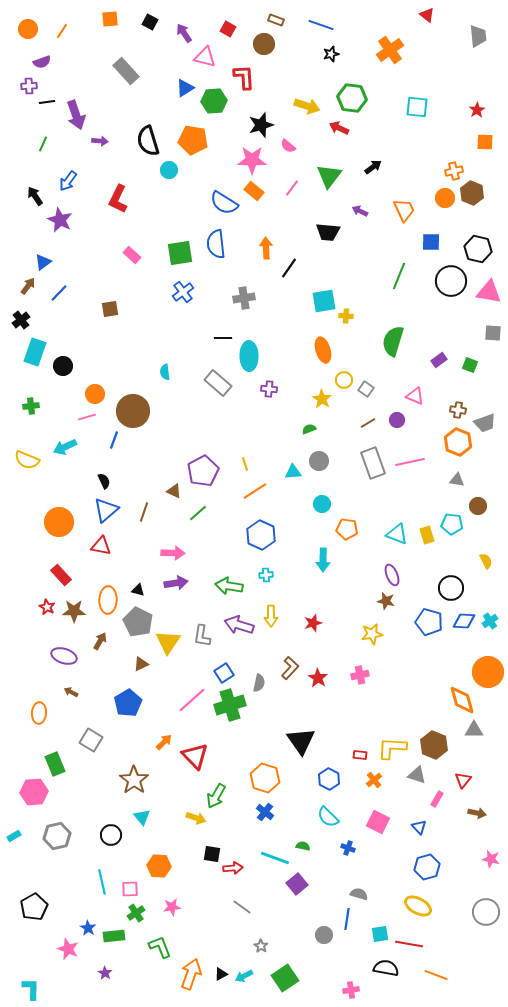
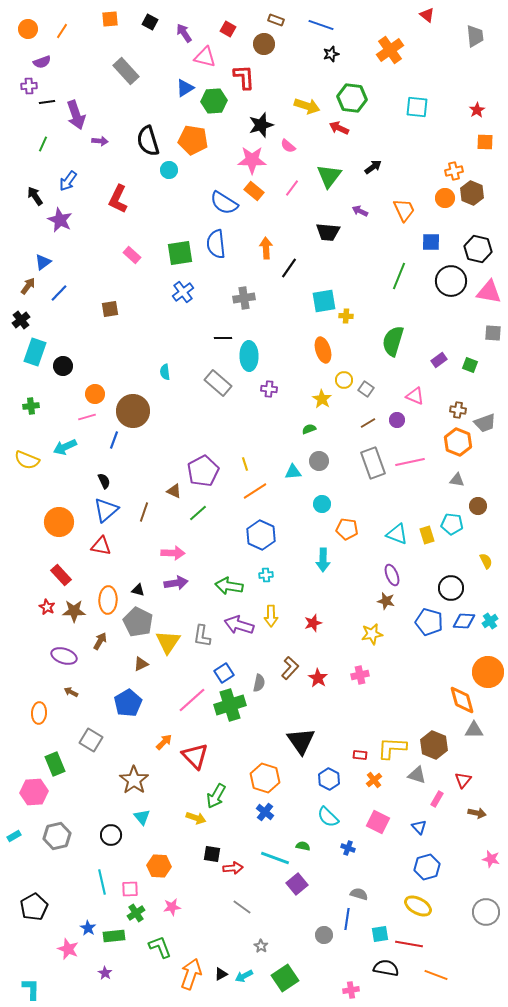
gray trapezoid at (478, 36): moved 3 px left
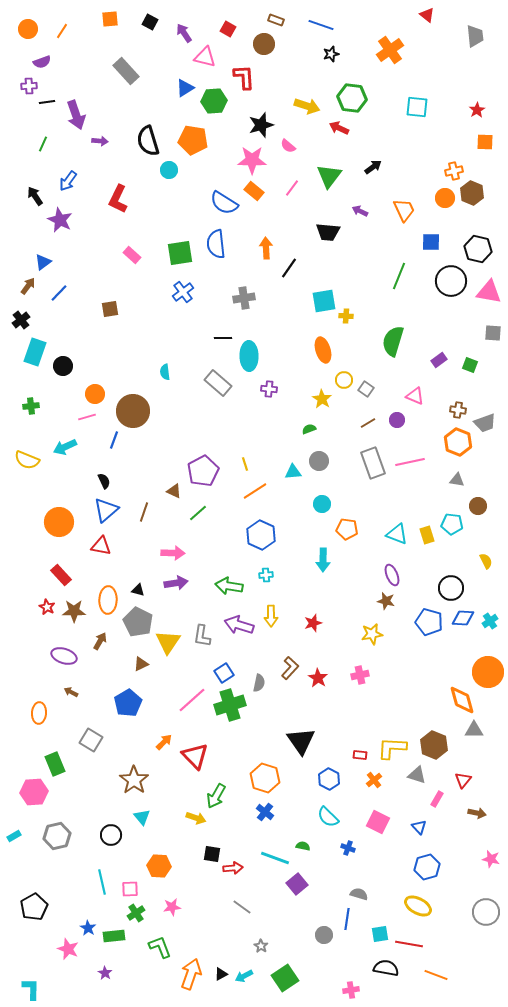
blue diamond at (464, 621): moved 1 px left, 3 px up
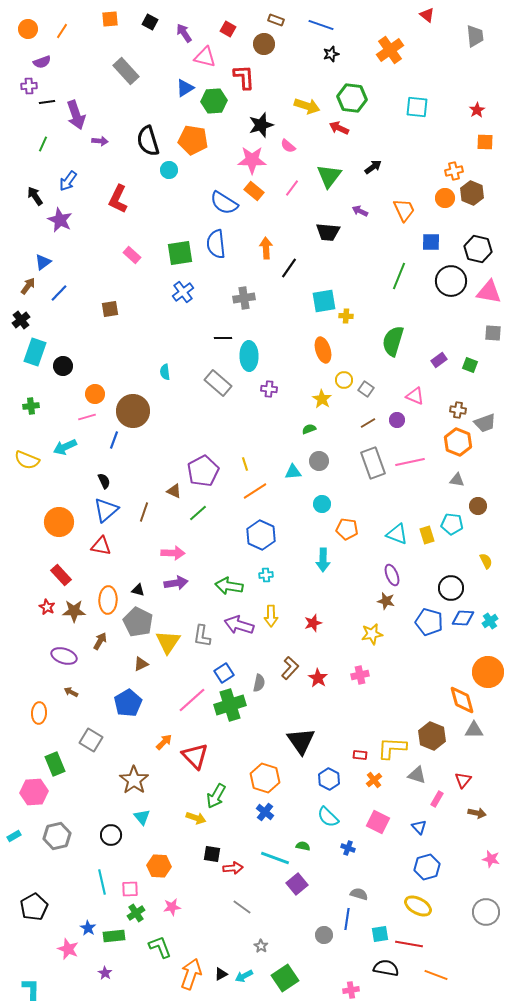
brown hexagon at (434, 745): moved 2 px left, 9 px up
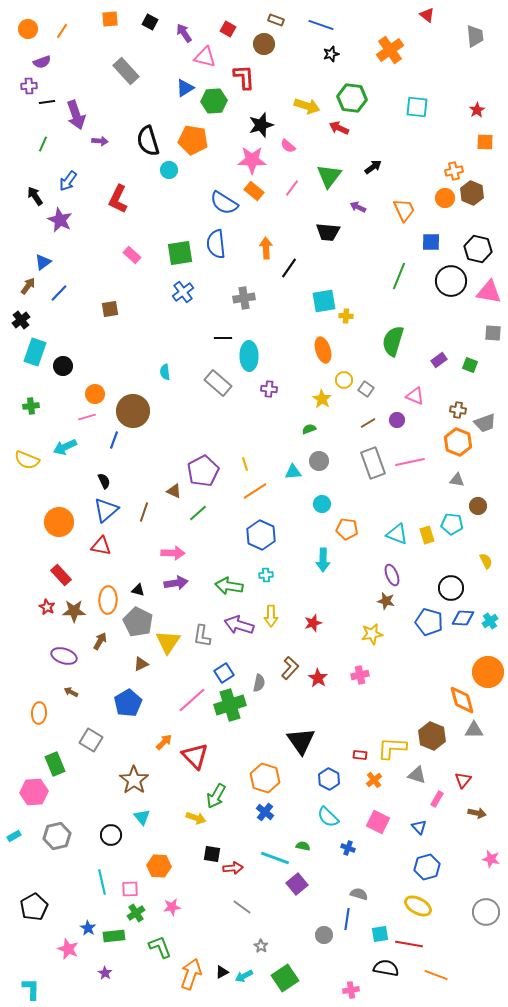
purple arrow at (360, 211): moved 2 px left, 4 px up
black triangle at (221, 974): moved 1 px right, 2 px up
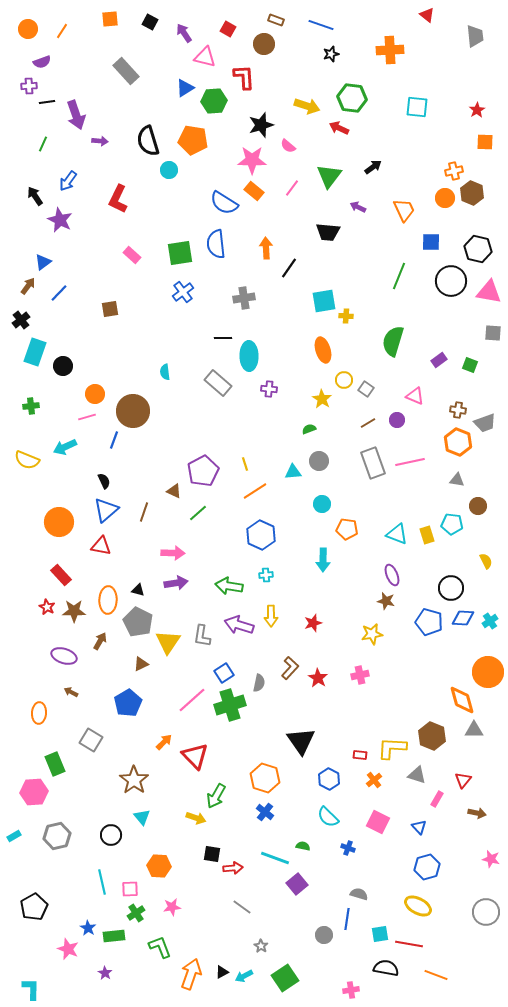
orange cross at (390, 50): rotated 32 degrees clockwise
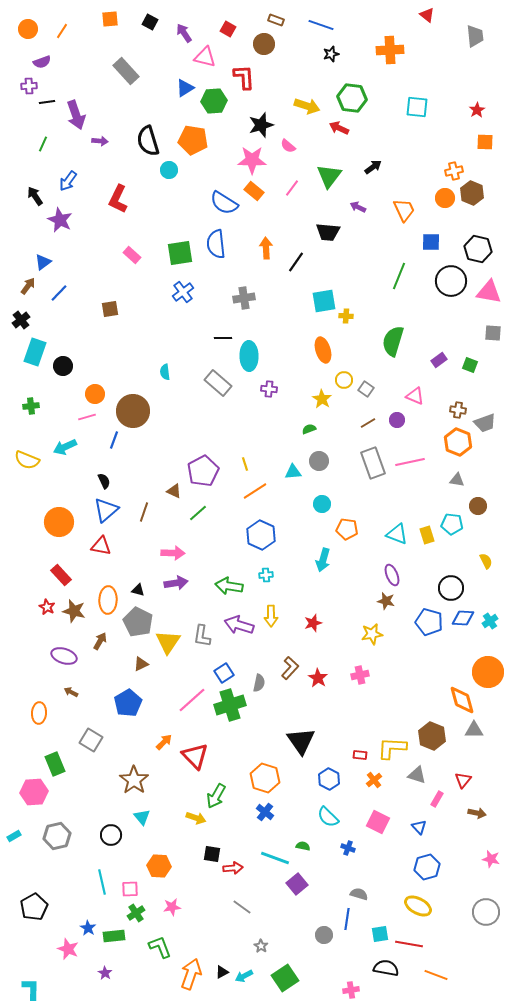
black line at (289, 268): moved 7 px right, 6 px up
cyan arrow at (323, 560): rotated 15 degrees clockwise
brown star at (74, 611): rotated 15 degrees clockwise
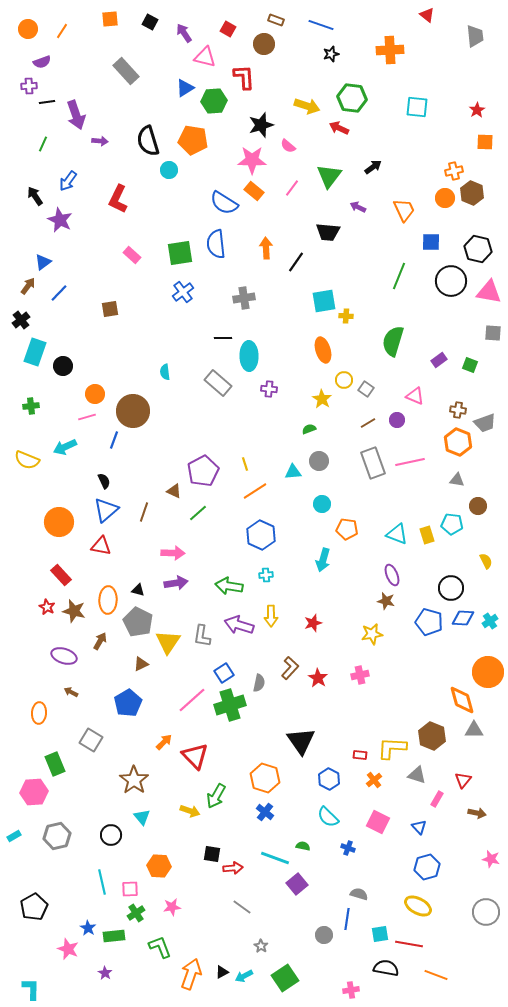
yellow arrow at (196, 818): moved 6 px left, 7 px up
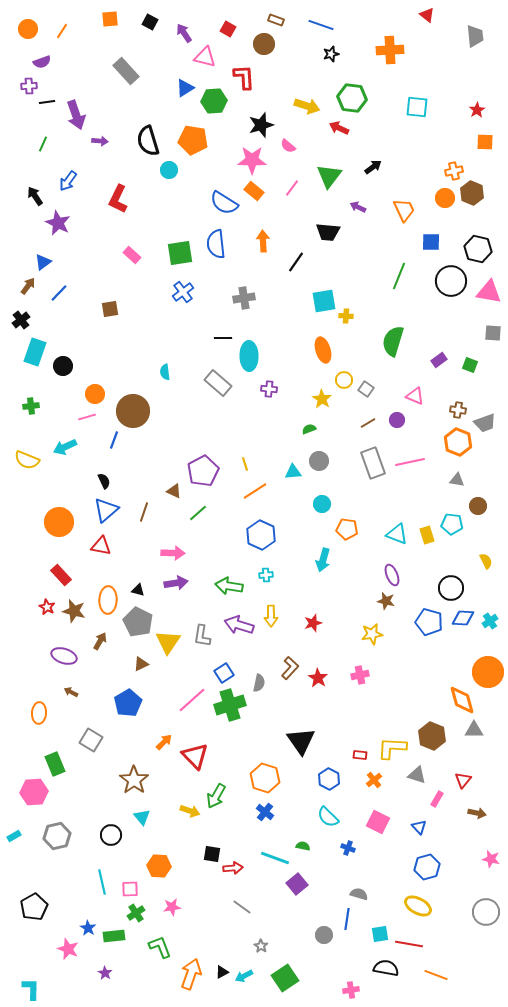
purple star at (60, 220): moved 2 px left, 3 px down
orange arrow at (266, 248): moved 3 px left, 7 px up
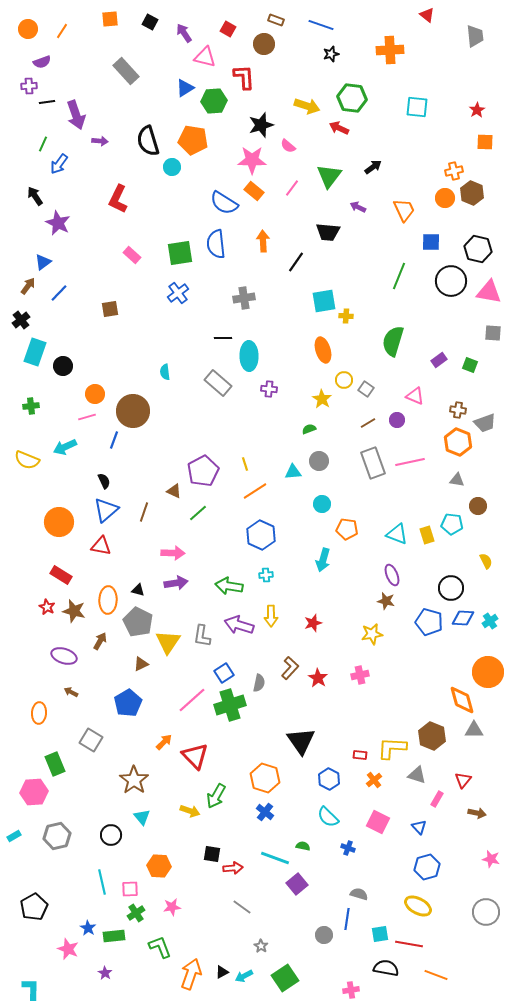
cyan circle at (169, 170): moved 3 px right, 3 px up
blue arrow at (68, 181): moved 9 px left, 17 px up
blue cross at (183, 292): moved 5 px left, 1 px down
red rectangle at (61, 575): rotated 15 degrees counterclockwise
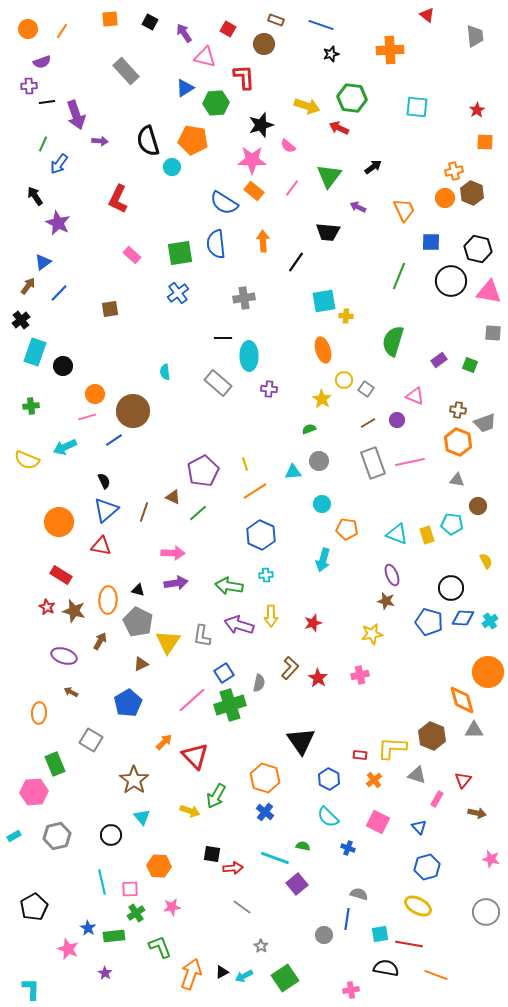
green hexagon at (214, 101): moved 2 px right, 2 px down
blue line at (114, 440): rotated 36 degrees clockwise
brown triangle at (174, 491): moved 1 px left, 6 px down
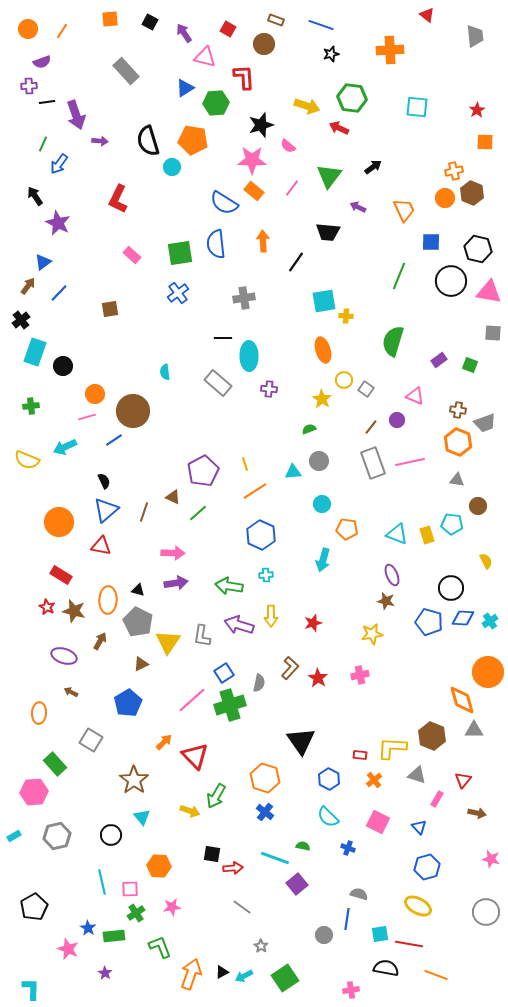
brown line at (368, 423): moved 3 px right, 4 px down; rotated 21 degrees counterclockwise
green rectangle at (55, 764): rotated 20 degrees counterclockwise
